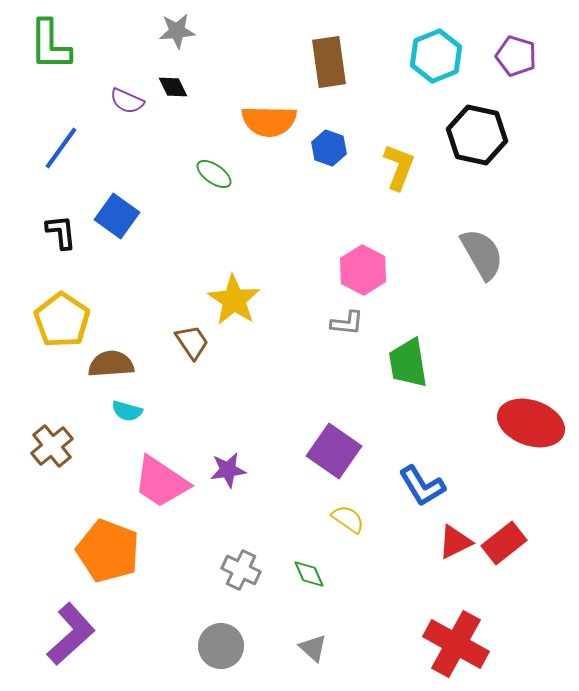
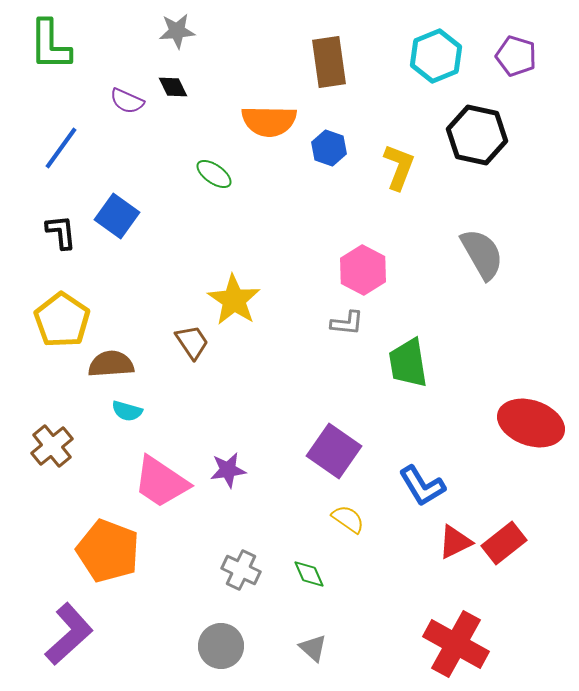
purple L-shape: moved 2 px left
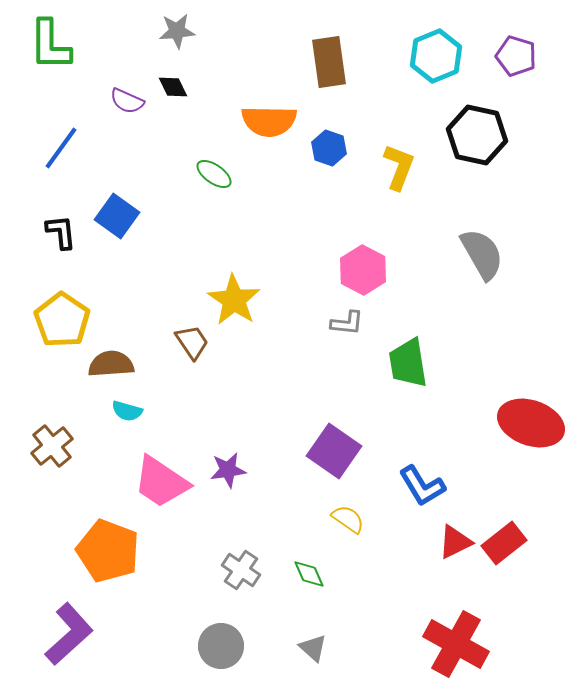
gray cross: rotated 9 degrees clockwise
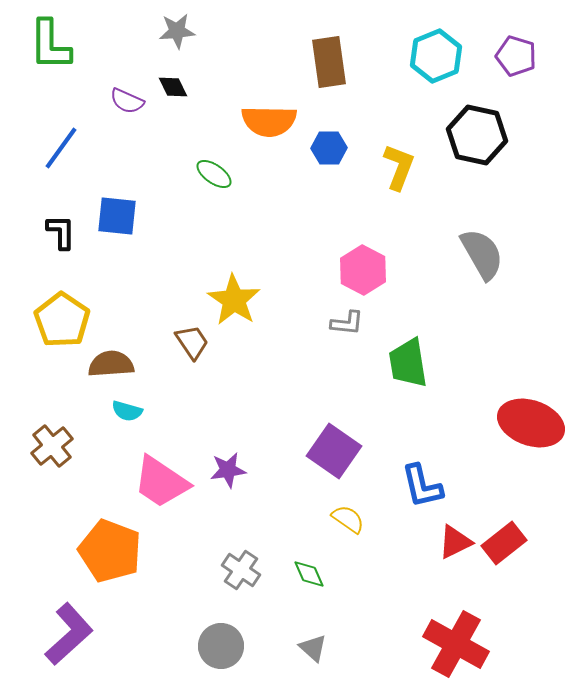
blue hexagon: rotated 20 degrees counterclockwise
blue square: rotated 30 degrees counterclockwise
black L-shape: rotated 6 degrees clockwise
blue L-shape: rotated 18 degrees clockwise
orange pentagon: moved 2 px right
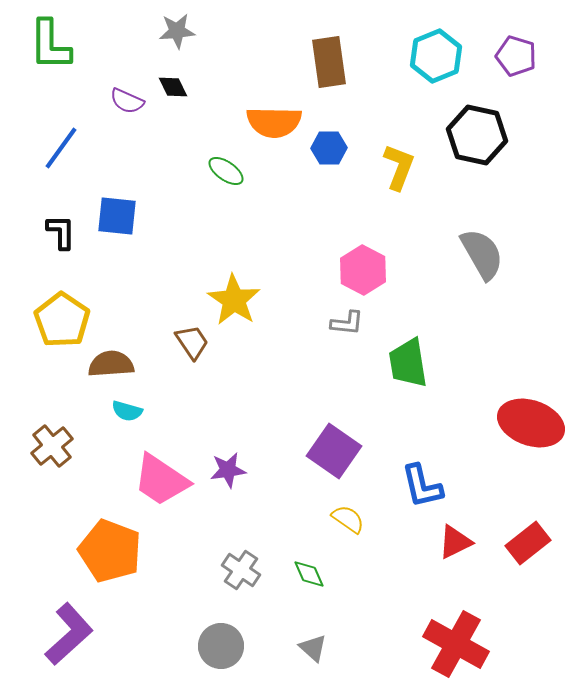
orange semicircle: moved 5 px right, 1 px down
green ellipse: moved 12 px right, 3 px up
pink trapezoid: moved 2 px up
red rectangle: moved 24 px right
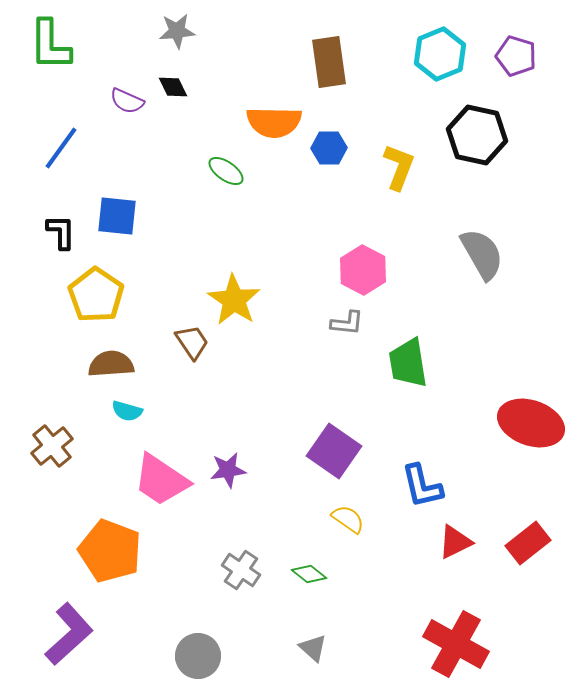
cyan hexagon: moved 4 px right, 2 px up
yellow pentagon: moved 34 px right, 25 px up
green diamond: rotated 28 degrees counterclockwise
gray circle: moved 23 px left, 10 px down
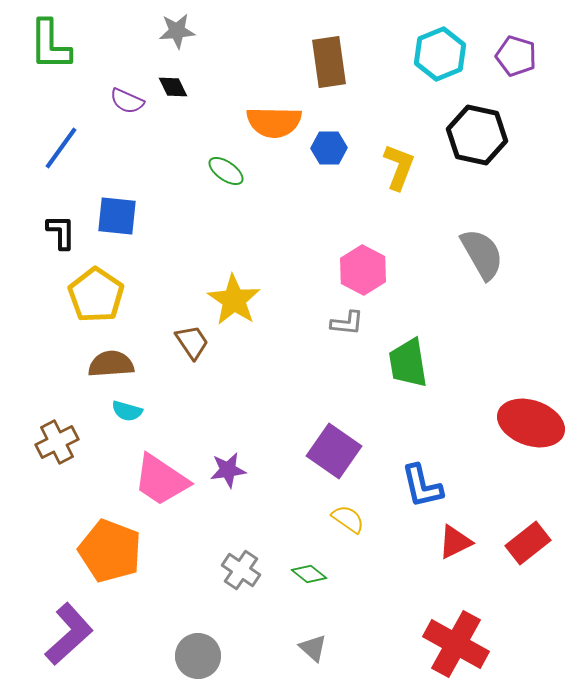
brown cross: moved 5 px right, 4 px up; rotated 12 degrees clockwise
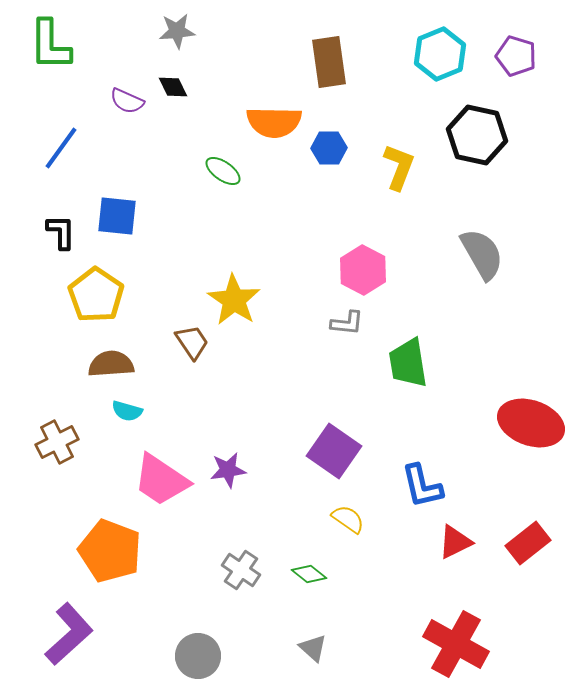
green ellipse: moved 3 px left
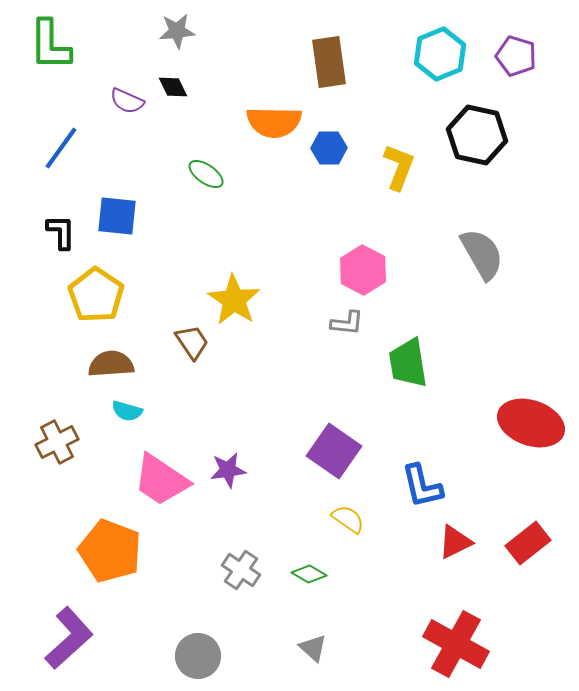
green ellipse: moved 17 px left, 3 px down
green diamond: rotated 8 degrees counterclockwise
purple L-shape: moved 4 px down
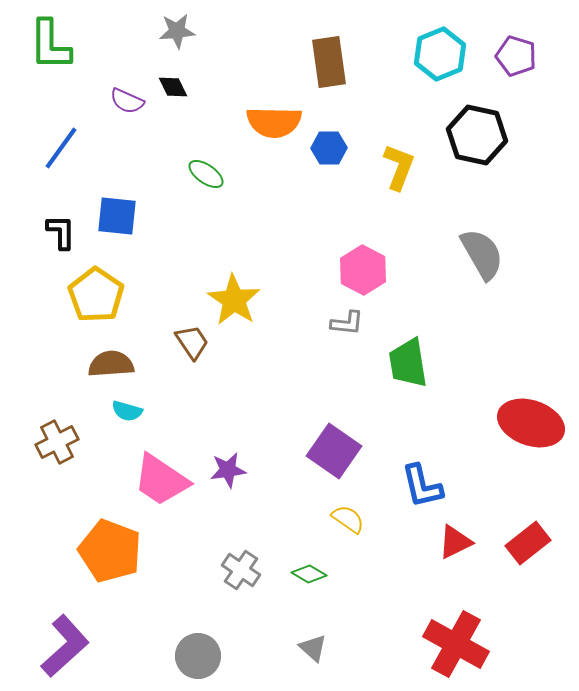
purple L-shape: moved 4 px left, 8 px down
